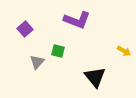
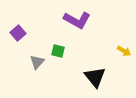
purple L-shape: rotated 8 degrees clockwise
purple square: moved 7 px left, 4 px down
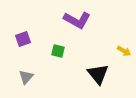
purple square: moved 5 px right, 6 px down; rotated 21 degrees clockwise
gray triangle: moved 11 px left, 15 px down
black triangle: moved 3 px right, 3 px up
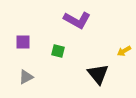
purple square: moved 3 px down; rotated 21 degrees clockwise
yellow arrow: rotated 120 degrees clockwise
gray triangle: rotated 21 degrees clockwise
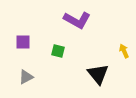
yellow arrow: rotated 96 degrees clockwise
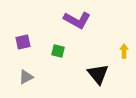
purple square: rotated 14 degrees counterclockwise
yellow arrow: rotated 24 degrees clockwise
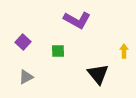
purple square: rotated 35 degrees counterclockwise
green square: rotated 16 degrees counterclockwise
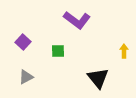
purple L-shape: rotated 8 degrees clockwise
black triangle: moved 4 px down
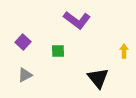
gray triangle: moved 1 px left, 2 px up
